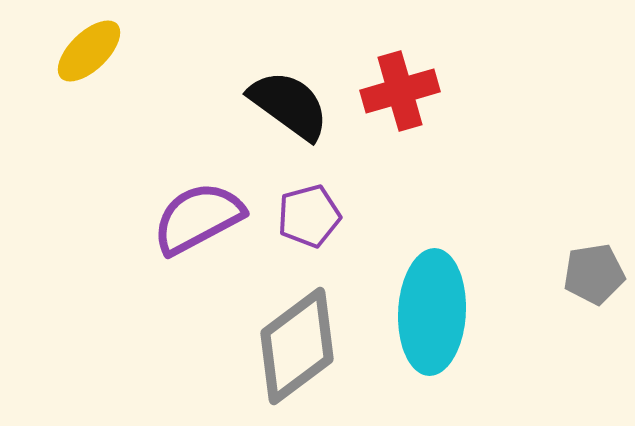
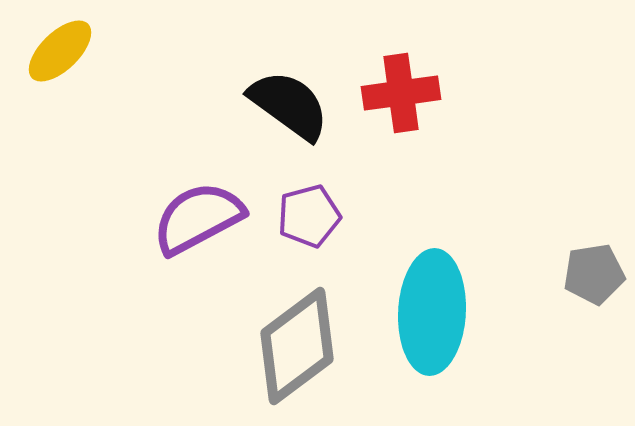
yellow ellipse: moved 29 px left
red cross: moved 1 px right, 2 px down; rotated 8 degrees clockwise
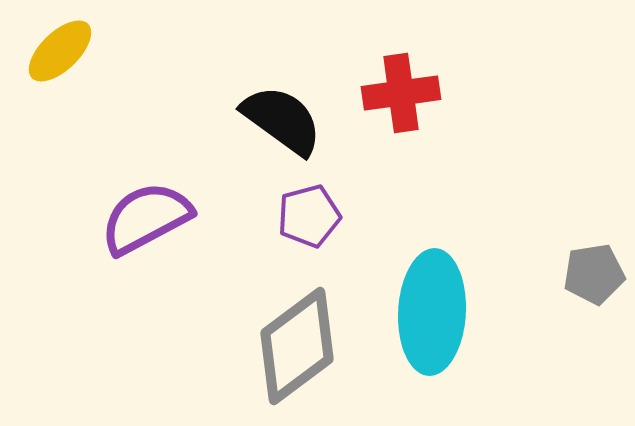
black semicircle: moved 7 px left, 15 px down
purple semicircle: moved 52 px left
